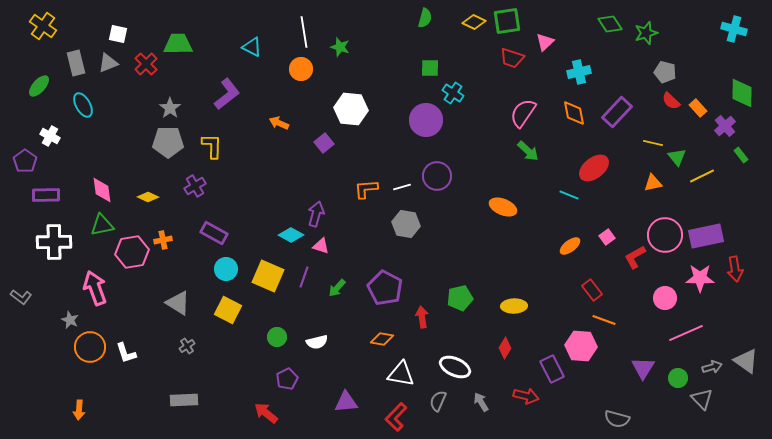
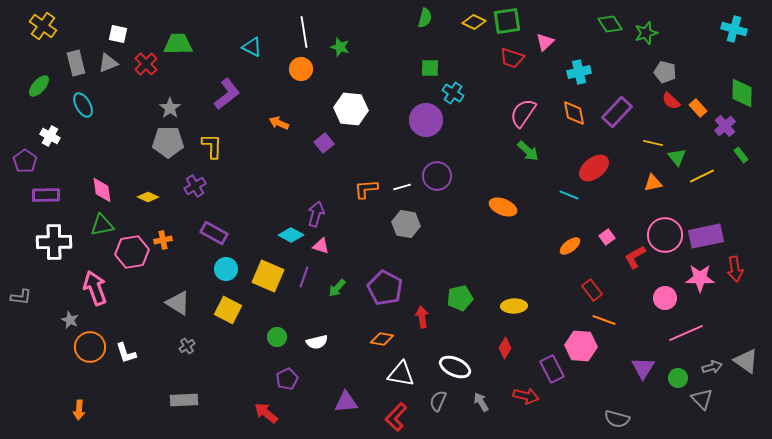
gray L-shape at (21, 297): rotated 30 degrees counterclockwise
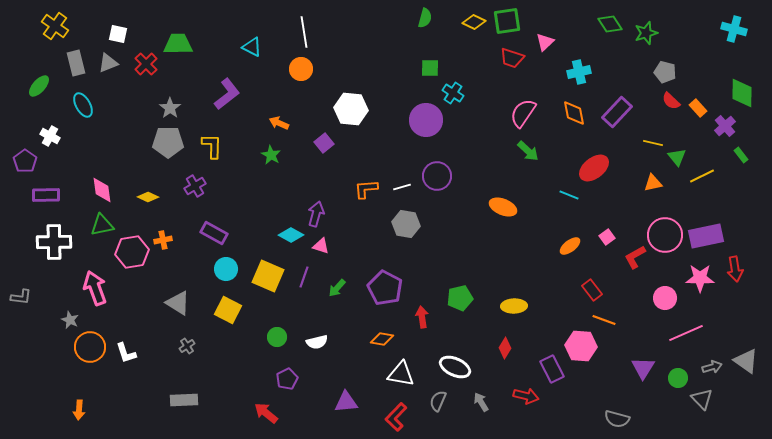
yellow cross at (43, 26): moved 12 px right
green star at (340, 47): moved 69 px left, 108 px down; rotated 12 degrees clockwise
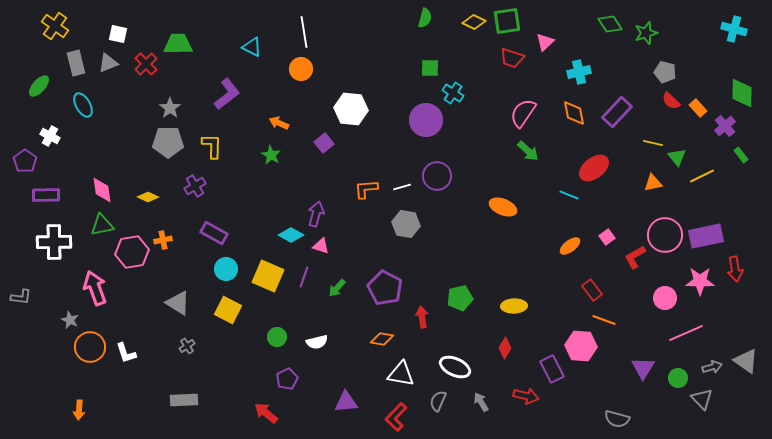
pink star at (700, 278): moved 3 px down
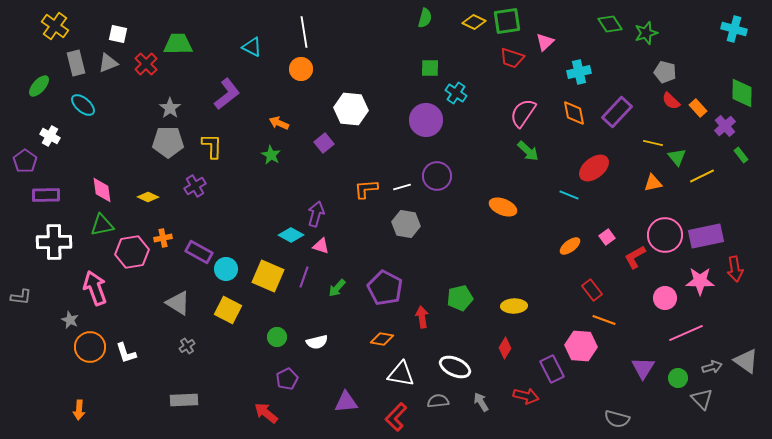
cyan cross at (453, 93): moved 3 px right
cyan ellipse at (83, 105): rotated 20 degrees counterclockwise
purple rectangle at (214, 233): moved 15 px left, 19 px down
orange cross at (163, 240): moved 2 px up
gray semicircle at (438, 401): rotated 60 degrees clockwise
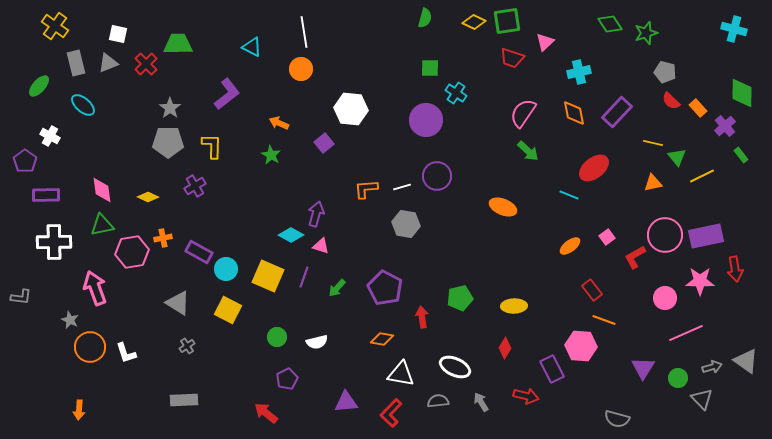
red L-shape at (396, 417): moved 5 px left, 4 px up
